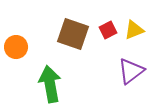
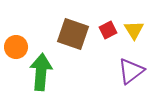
yellow triangle: rotated 40 degrees counterclockwise
green arrow: moved 9 px left, 12 px up; rotated 15 degrees clockwise
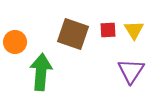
red square: rotated 24 degrees clockwise
orange circle: moved 1 px left, 5 px up
purple triangle: rotated 20 degrees counterclockwise
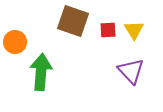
brown square: moved 13 px up
purple triangle: rotated 16 degrees counterclockwise
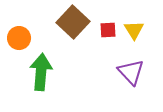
brown square: moved 1 px down; rotated 24 degrees clockwise
orange circle: moved 4 px right, 4 px up
purple triangle: moved 1 px down
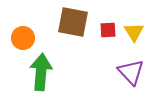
brown square: rotated 32 degrees counterclockwise
yellow triangle: moved 2 px down
orange circle: moved 4 px right
